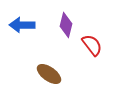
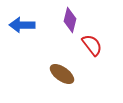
purple diamond: moved 4 px right, 5 px up
brown ellipse: moved 13 px right
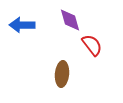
purple diamond: rotated 30 degrees counterclockwise
brown ellipse: rotated 60 degrees clockwise
